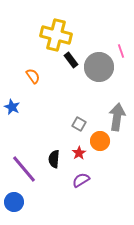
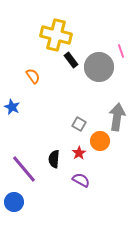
purple semicircle: rotated 60 degrees clockwise
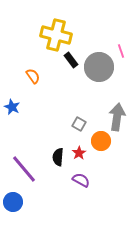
orange circle: moved 1 px right
black semicircle: moved 4 px right, 2 px up
blue circle: moved 1 px left
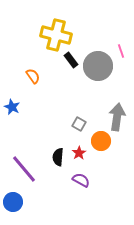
gray circle: moved 1 px left, 1 px up
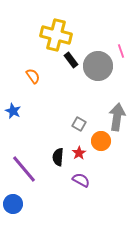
blue star: moved 1 px right, 4 px down
blue circle: moved 2 px down
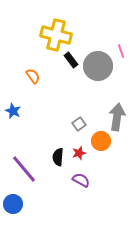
gray square: rotated 24 degrees clockwise
red star: rotated 16 degrees clockwise
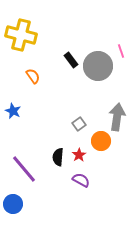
yellow cross: moved 35 px left
red star: moved 2 px down; rotated 16 degrees counterclockwise
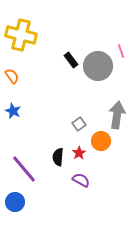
orange semicircle: moved 21 px left
gray arrow: moved 2 px up
red star: moved 2 px up
blue circle: moved 2 px right, 2 px up
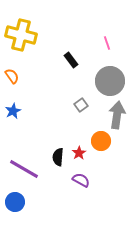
pink line: moved 14 px left, 8 px up
gray circle: moved 12 px right, 15 px down
blue star: rotated 21 degrees clockwise
gray square: moved 2 px right, 19 px up
purple line: rotated 20 degrees counterclockwise
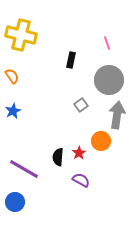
black rectangle: rotated 49 degrees clockwise
gray circle: moved 1 px left, 1 px up
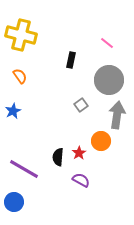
pink line: rotated 32 degrees counterclockwise
orange semicircle: moved 8 px right
blue circle: moved 1 px left
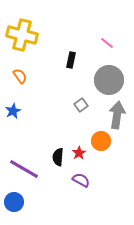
yellow cross: moved 1 px right
